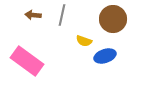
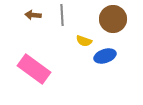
gray line: rotated 15 degrees counterclockwise
pink rectangle: moved 7 px right, 8 px down
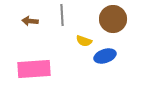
brown arrow: moved 3 px left, 6 px down
pink rectangle: rotated 40 degrees counterclockwise
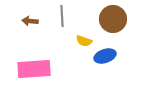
gray line: moved 1 px down
